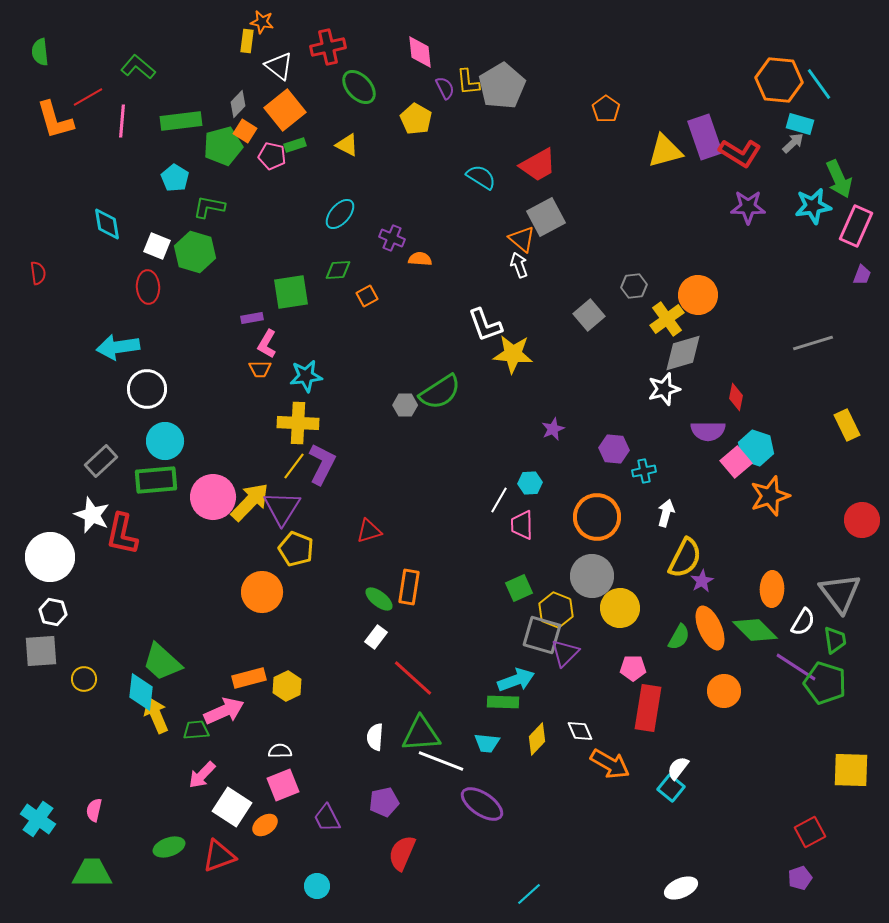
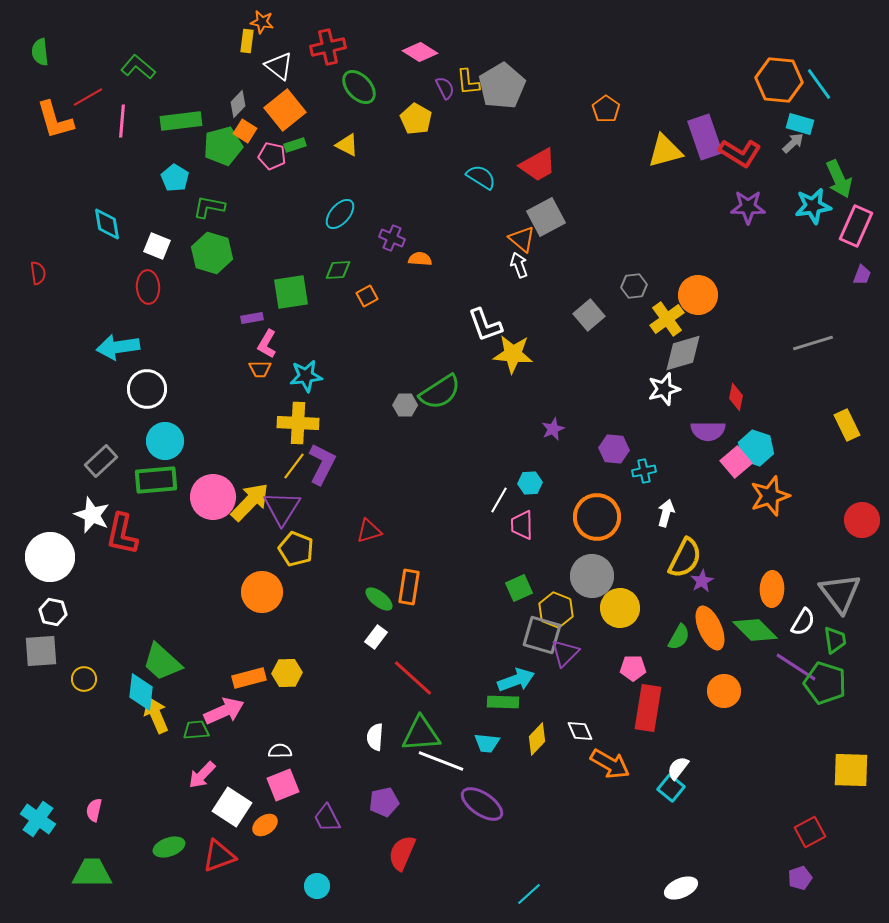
pink diamond at (420, 52): rotated 52 degrees counterclockwise
green hexagon at (195, 252): moved 17 px right, 1 px down
yellow hexagon at (287, 686): moved 13 px up; rotated 24 degrees clockwise
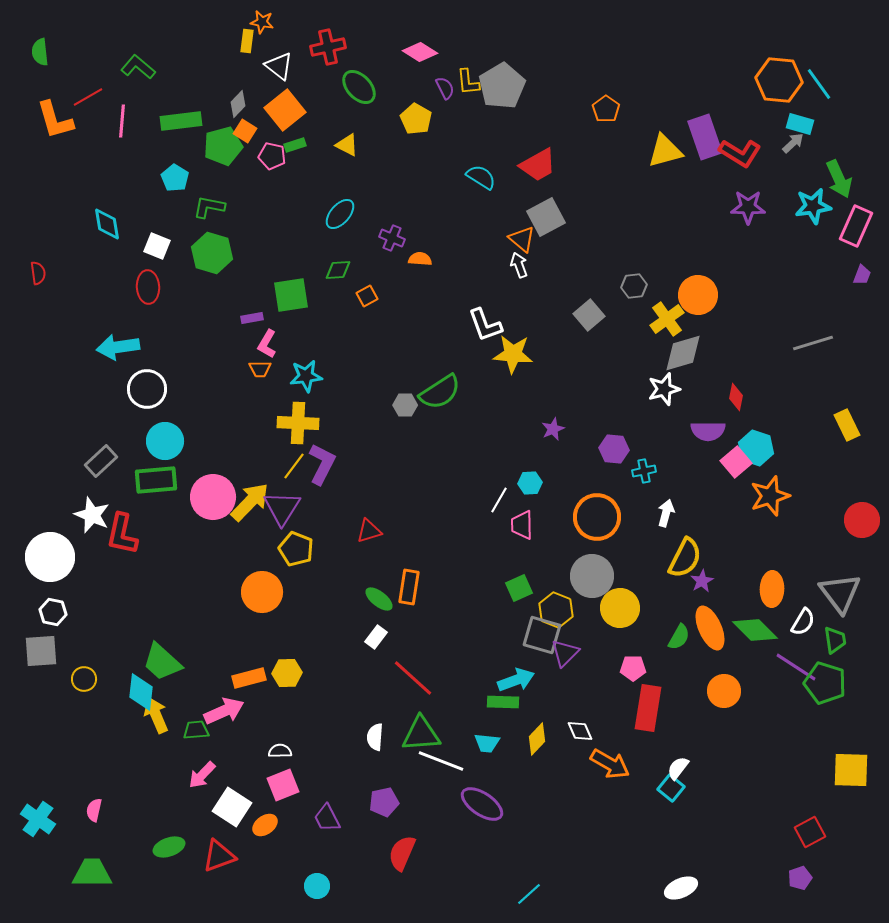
green square at (291, 292): moved 3 px down
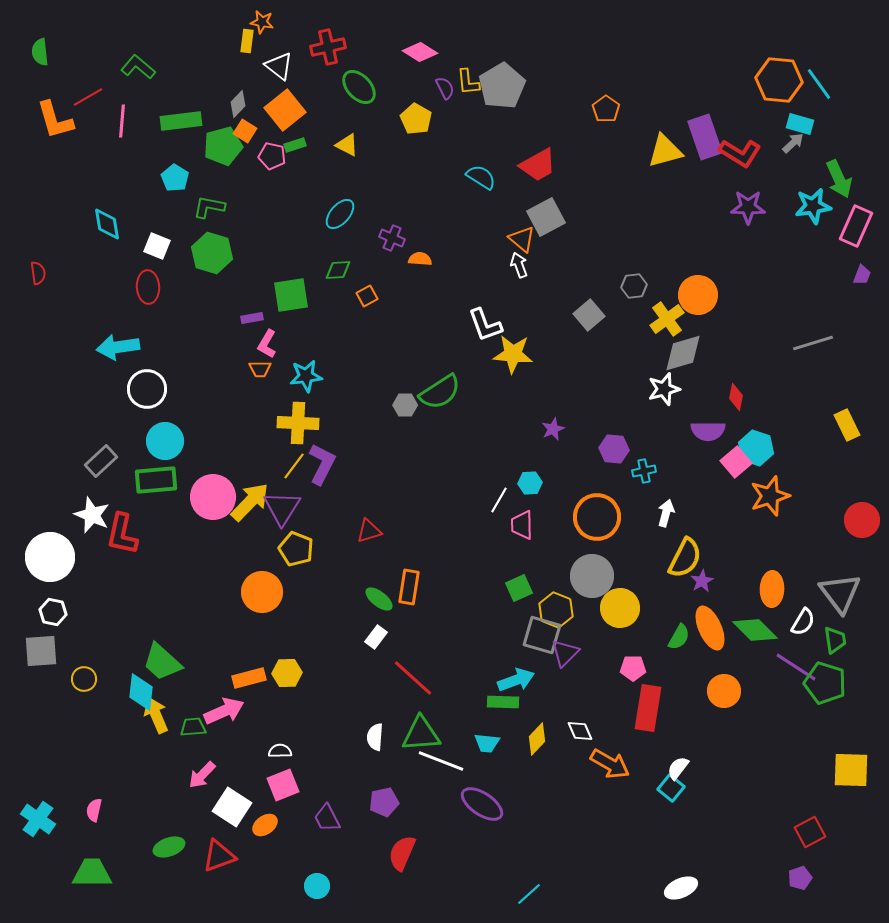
green trapezoid at (196, 730): moved 3 px left, 3 px up
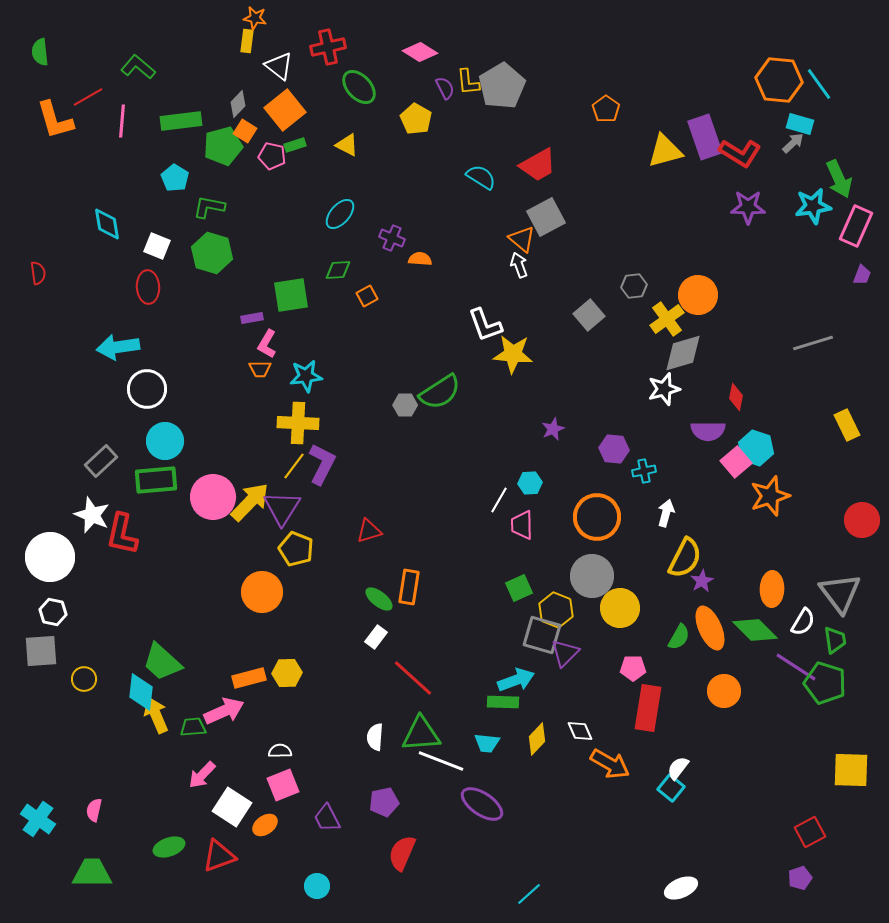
orange star at (262, 22): moved 7 px left, 4 px up
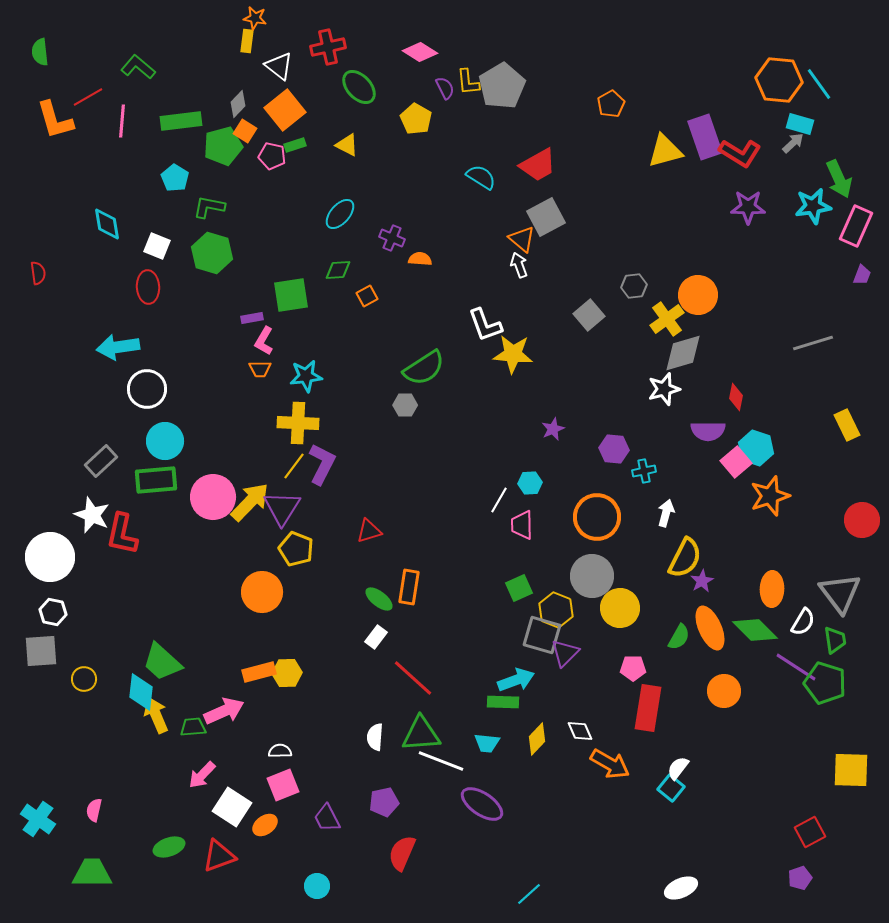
orange pentagon at (606, 109): moved 5 px right, 5 px up; rotated 8 degrees clockwise
pink L-shape at (267, 344): moved 3 px left, 3 px up
green semicircle at (440, 392): moved 16 px left, 24 px up
orange rectangle at (249, 678): moved 10 px right, 6 px up
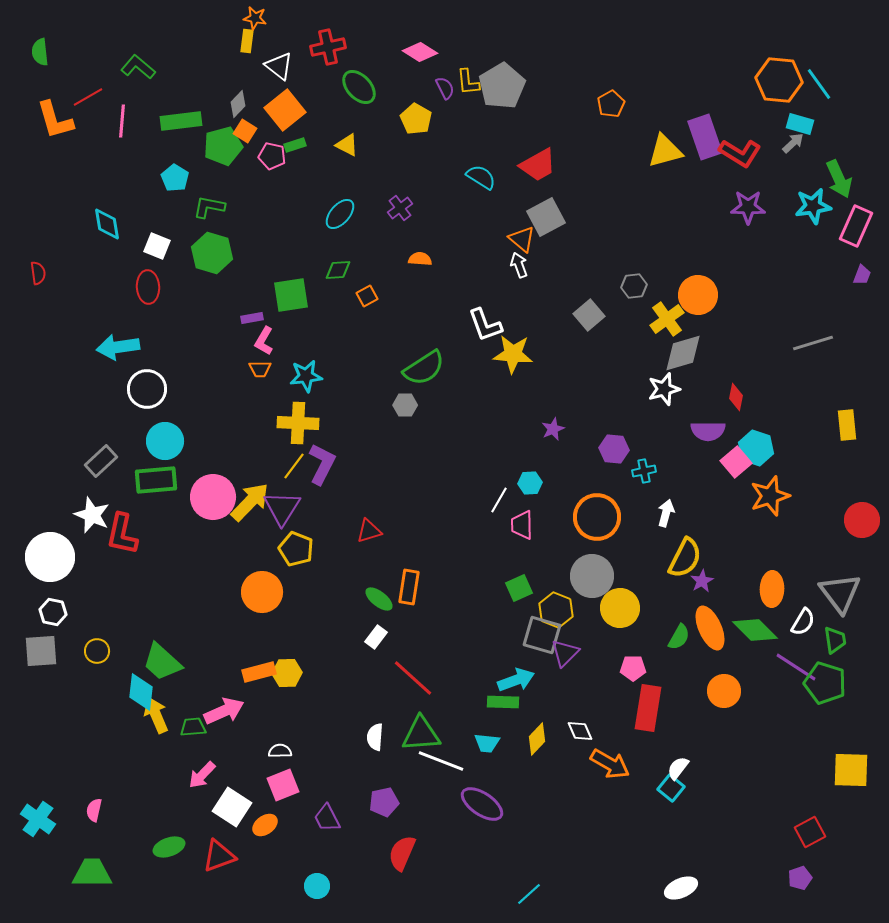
purple cross at (392, 238): moved 8 px right, 30 px up; rotated 30 degrees clockwise
yellow rectangle at (847, 425): rotated 20 degrees clockwise
yellow circle at (84, 679): moved 13 px right, 28 px up
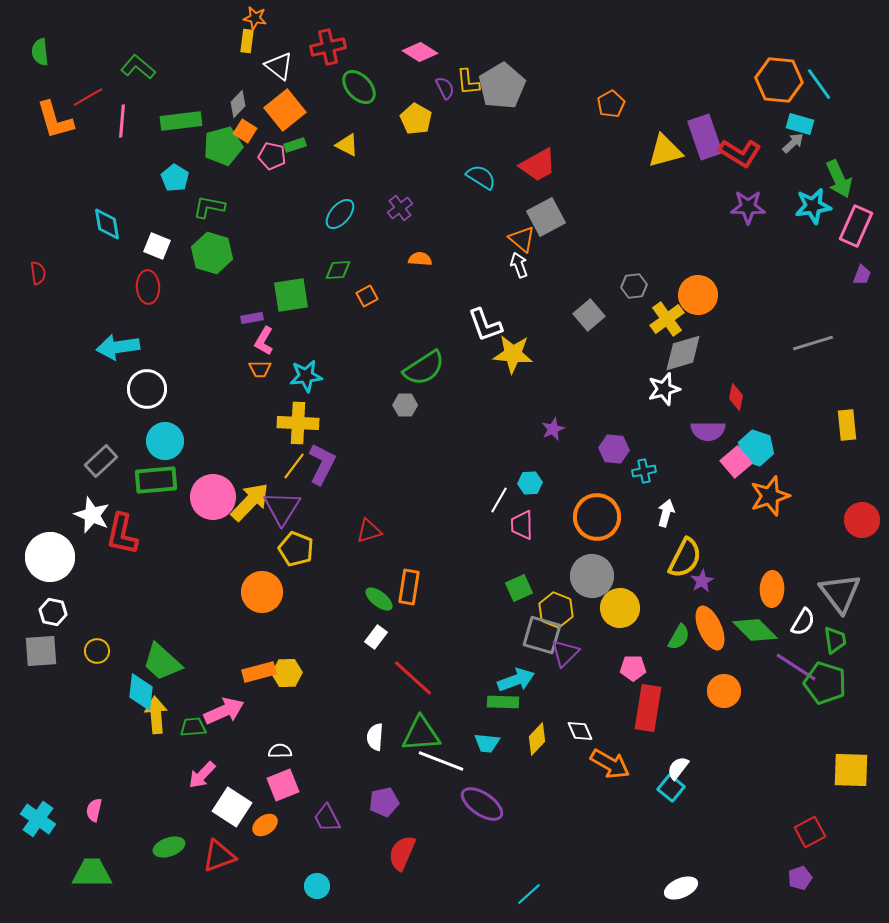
yellow arrow at (156, 715): rotated 18 degrees clockwise
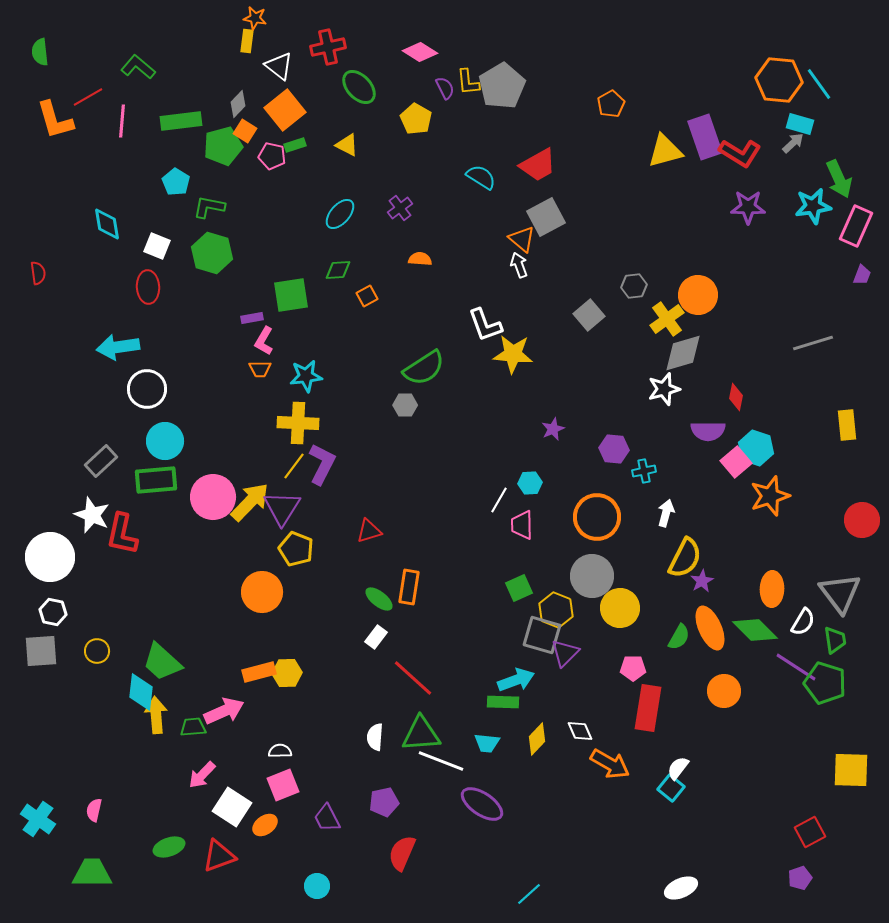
cyan pentagon at (175, 178): moved 1 px right, 4 px down
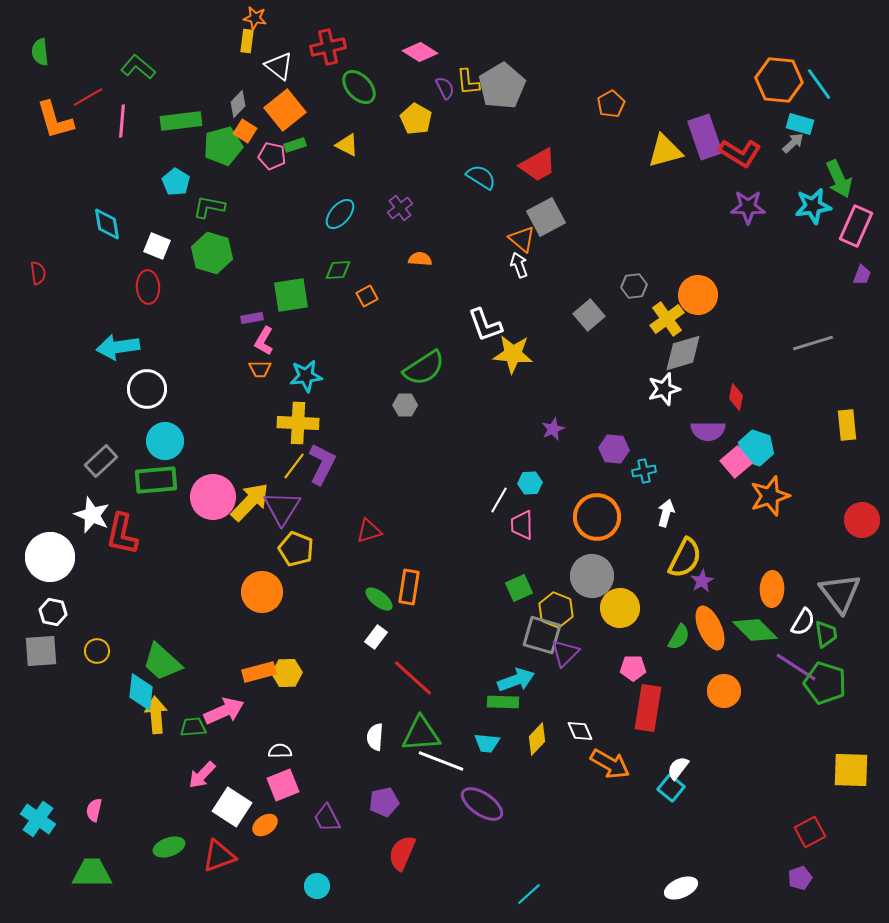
green trapezoid at (835, 640): moved 9 px left, 6 px up
